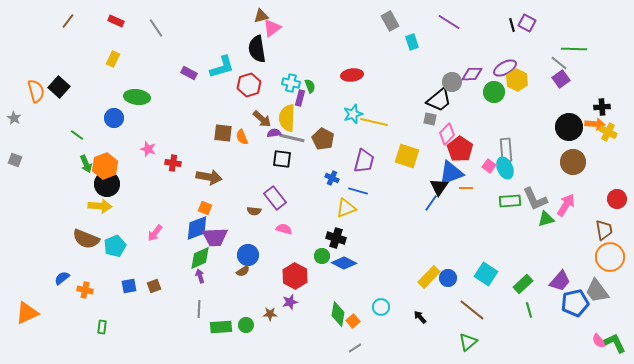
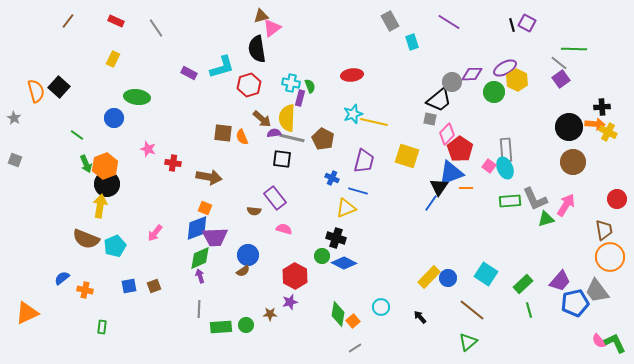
yellow arrow at (100, 206): rotated 85 degrees counterclockwise
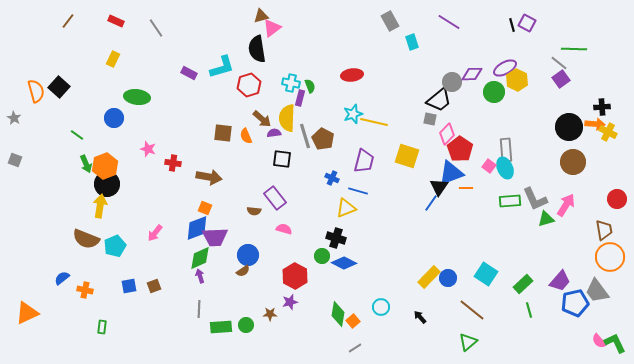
orange semicircle at (242, 137): moved 4 px right, 1 px up
gray line at (292, 138): moved 13 px right, 2 px up; rotated 60 degrees clockwise
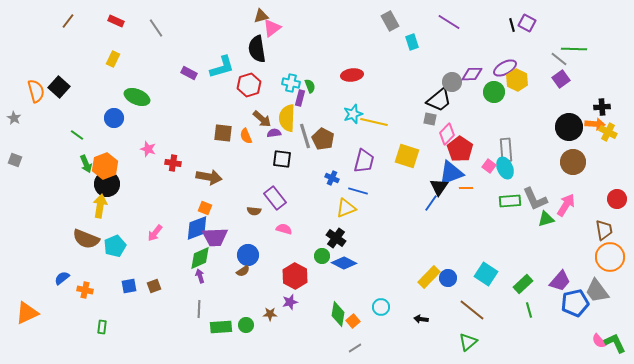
gray line at (559, 63): moved 4 px up
green ellipse at (137, 97): rotated 15 degrees clockwise
black cross at (336, 238): rotated 18 degrees clockwise
black arrow at (420, 317): moved 1 px right, 2 px down; rotated 40 degrees counterclockwise
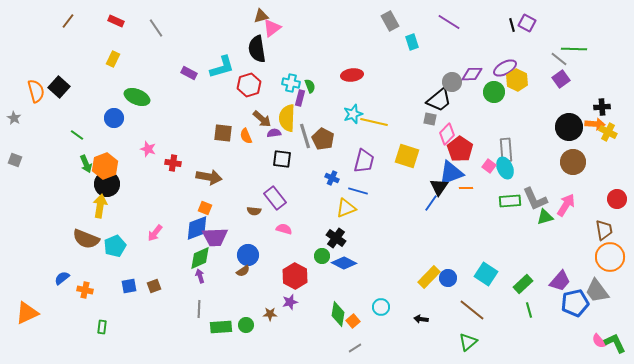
green triangle at (546, 219): moved 1 px left, 2 px up
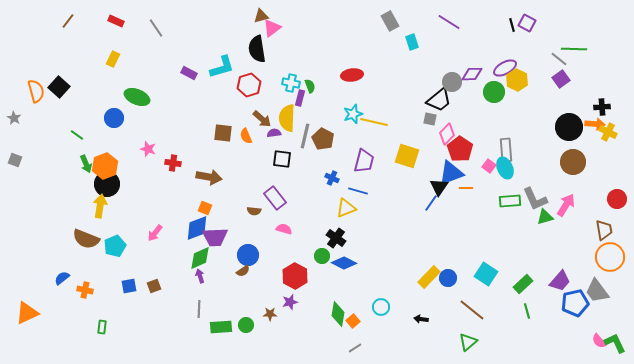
gray line at (305, 136): rotated 30 degrees clockwise
green line at (529, 310): moved 2 px left, 1 px down
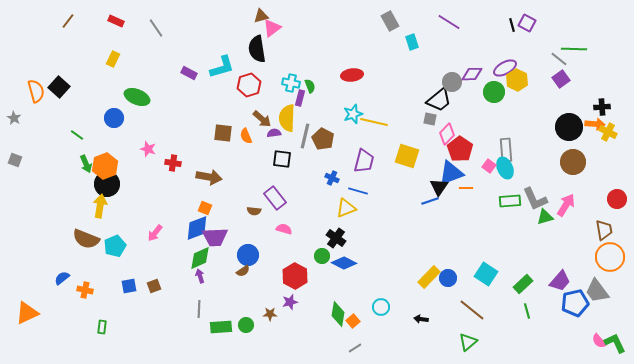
blue line at (431, 203): moved 1 px left, 2 px up; rotated 36 degrees clockwise
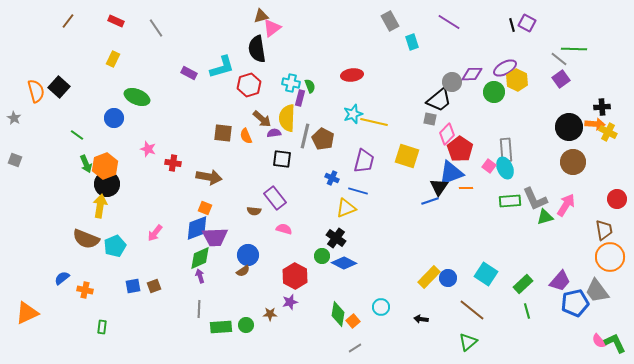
blue square at (129, 286): moved 4 px right
